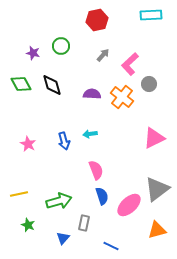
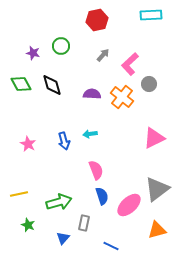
green arrow: moved 1 px down
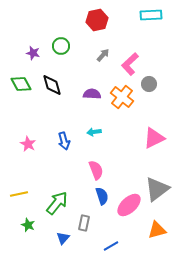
cyan arrow: moved 4 px right, 2 px up
green arrow: moved 2 px left, 1 px down; rotated 35 degrees counterclockwise
blue line: rotated 56 degrees counterclockwise
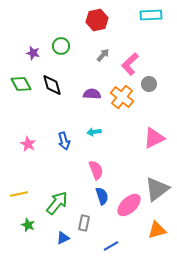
blue triangle: rotated 24 degrees clockwise
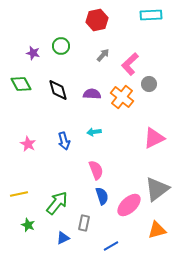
black diamond: moved 6 px right, 5 px down
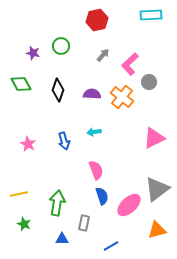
gray circle: moved 2 px up
black diamond: rotated 35 degrees clockwise
green arrow: rotated 30 degrees counterclockwise
green star: moved 4 px left, 1 px up
blue triangle: moved 1 px left, 1 px down; rotated 24 degrees clockwise
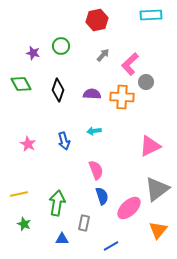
gray circle: moved 3 px left
orange cross: rotated 35 degrees counterclockwise
cyan arrow: moved 1 px up
pink triangle: moved 4 px left, 8 px down
pink ellipse: moved 3 px down
orange triangle: moved 1 px right; rotated 36 degrees counterclockwise
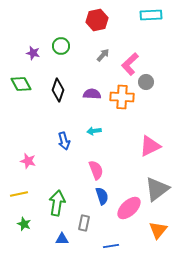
pink star: moved 17 px down; rotated 14 degrees counterclockwise
blue line: rotated 21 degrees clockwise
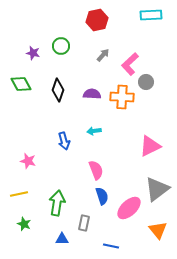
orange triangle: rotated 18 degrees counterclockwise
blue line: rotated 21 degrees clockwise
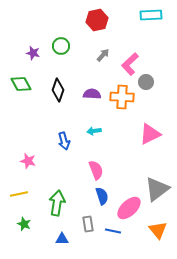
pink triangle: moved 12 px up
gray rectangle: moved 4 px right, 1 px down; rotated 21 degrees counterclockwise
blue line: moved 2 px right, 15 px up
